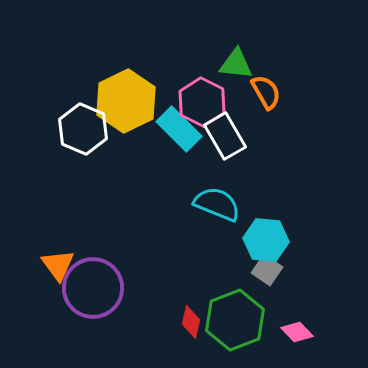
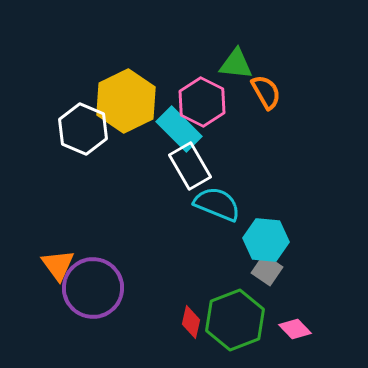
white rectangle: moved 35 px left, 30 px down
pink diamond: moved 2 px left, 3 px up
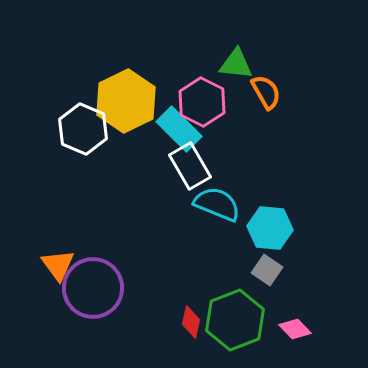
cyan hexagon: moved 4 px right, 12 px up
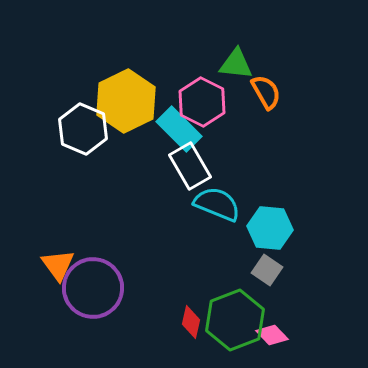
pink diamond: moved 23 px left, 6 px down
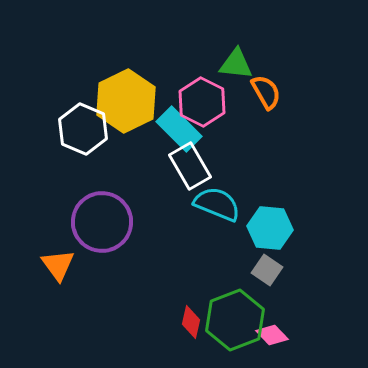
purple circle: moved 9 px right, 66 px up
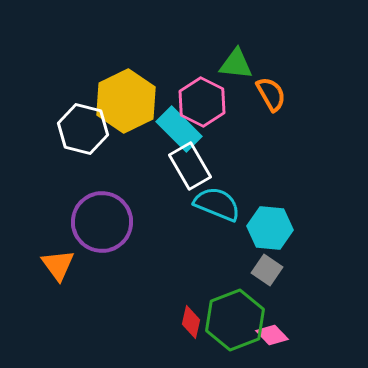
orange semicircle: moved 5 px right, 2 px down
white hexagon: rotated 9 degrees counterclockwise
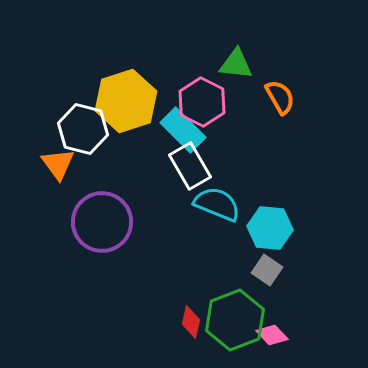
orange semicircle: moved 9 px right, 3 px down
yellow hexagon: rotated 8 degrees clockwise
cyan rectangle: moved 4 px right, 1 px down
orange triangle: moved 101 px up
